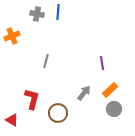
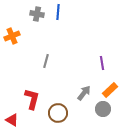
gray circle: moved 11 px left
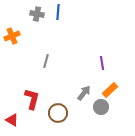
gray circle: moved 2 px left, 2 px up
